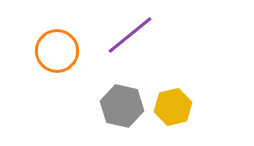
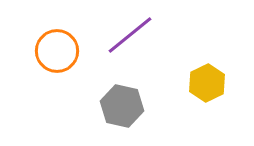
yellow hexagon: moved 34 px right, 24 px up; rotated 12 degrees counterclockwise
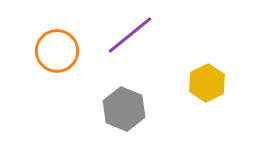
gray hexagon: moved 2 px right, 3 px down; rotated 9 degrees clockwise
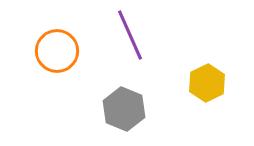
purple line: rotated 75 degrees counterclockwise
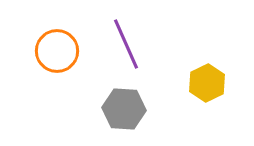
purple line: moved 4 px left, 9 px down
gray hexagon: rotated 18 degrees counterclockwise
